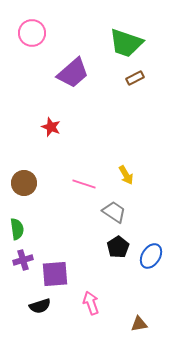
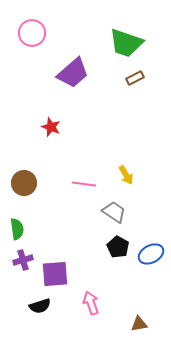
pink line: rotated 10 degrees counterclockwise
black pentagon: rotated 10 degrees counterclockwise
blue ellipse: moved 2 px up; rotated 30 degrees clockwise
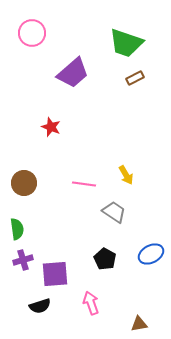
black pentagon: moved 13 px left, 12 px down
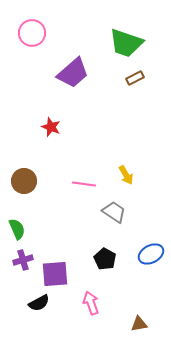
brown circle: moved 2 px up
green semicircle: rotated 15 degrees counterclockwise
black semicircle: moved 1 px left, 3 px up; rotated 10 degrees counterclockwise
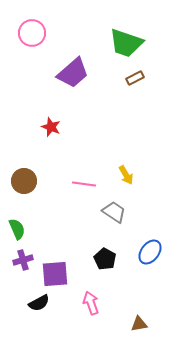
blue ellipse: moved 1 px left, 2 px up; rotated 25 degrees counterclockwise
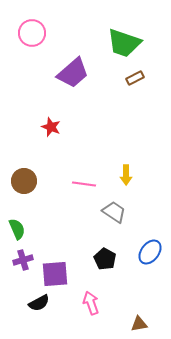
green trapezoid: moved 2 px left
yellow arrow: rotated 30 degrees clockwise
